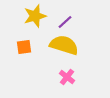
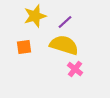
pink cross: moved 8 px right, 8 px up
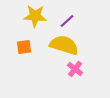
yellow star: rotated 20 degrees clockwise
purple line: moved 2 px right, 1 px up
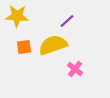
yellow star: moved 18 px left
yellow semicircle: moved 11 px left; rotated 36 degrees counterclockwise
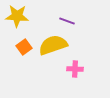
purple line: rotated 63 degrees clockwise
orange square: rotated 28 degrees counterclockwise
pink cross: rotated 35 degrees counterclockwise
